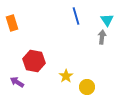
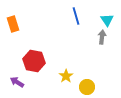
orange rectangle: moved 1 px right, 1 px down
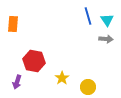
blue line: moved 12 px right
orange rectangle: rotated 21 degrees clockwise
gray arrow: moved 4 px right, 2 px down; rotated 88 degrees clockwise
yellow star: moved 4 px left, 2 px down
purple arrow: rotated 104 degrees counterclockwise
yellow circle: moved 1 px right
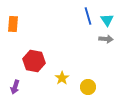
purple arrow: moved 2 px left, 5 px down
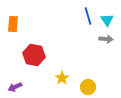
red hexagon: moved 6 px up
purple arrow: rotated 48 degrees clockwise
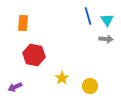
orange rectangle: moved 10 px right, 1 px up
yellow circle: moved 2 px right, 1 px up
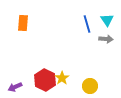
blue line: moved 1 px left, 8 px down
red hexagon: moved 11 px right, 25 px down; rotated 15 degrees clockwise
